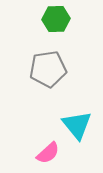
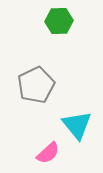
green hexagon: moved 3 px right, 2 px down
gray pentagon: moved 12 px left, 16 px down; rotated 18 degrees counterclockwise
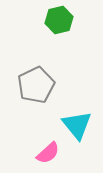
green hexagon: moved 1 px up; rotated 12 degrees counterclockwise
